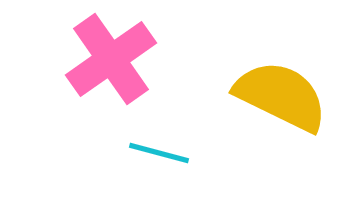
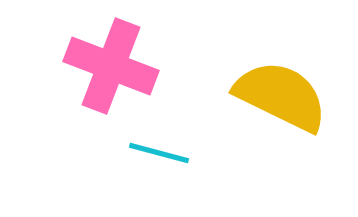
pink cross: moved 7 px down; rotated 34 degrees counterclockwise
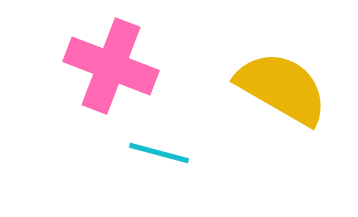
yellow semicircle: moved 1 px right, 8 px up; rotated 4 degrees clockwise
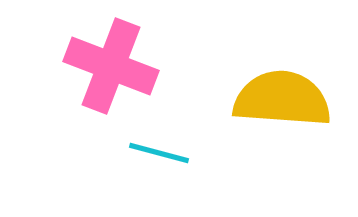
yellow semicircle: moved 11 px down; rotated 26 degrees counterclockwise
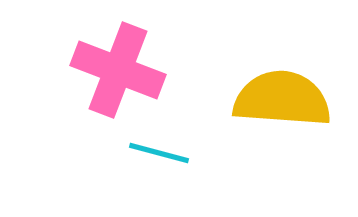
pink cross: moved 7 px right, 4 px down
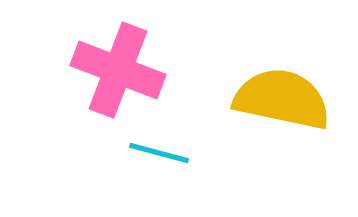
yellow semicircle: rotated 8 degrees clockwise
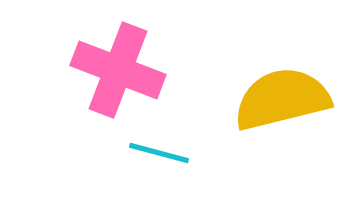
yellow semicircle: rotated 26 degrees counterclockwise
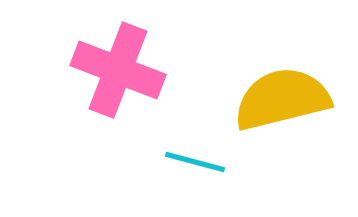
cyan line: moved 36 px right, 9 px down
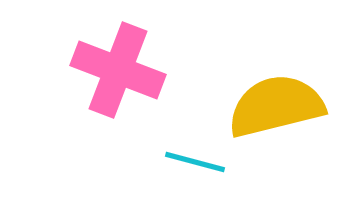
yellow semicircle: moved 6 px left, 7 px down
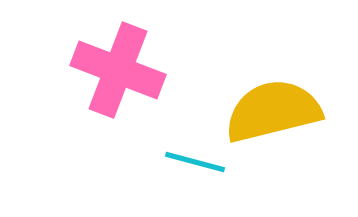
yellow semicircle: moved 3 px left, 5 px down
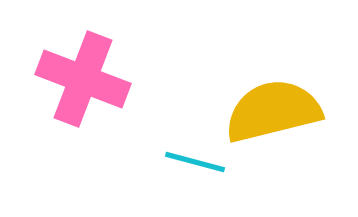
pink cross: moved 35 px left, 9 px down
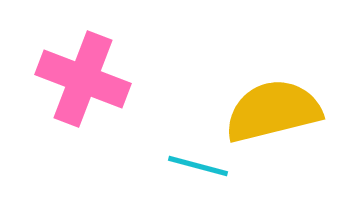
cyan line: moved 3 px right, 4 px down
